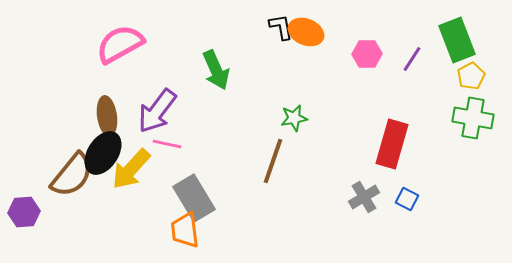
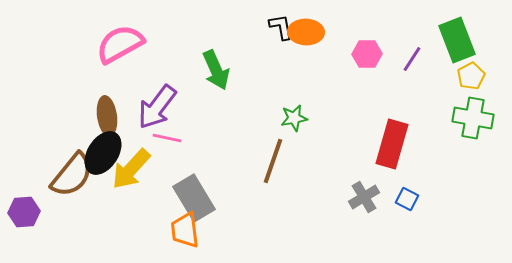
orange ellipse: rotated 20 degrees counterclockwise
purple arrow: moved 4 px up
pink line: moved 6 px up
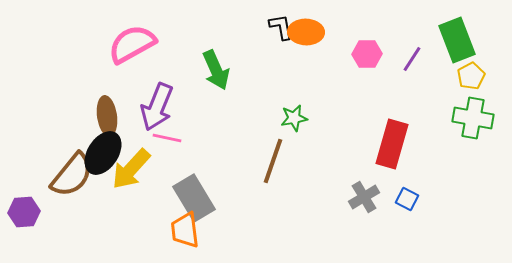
pink semicircle: moved 12 px right
purple arrow: rotated 15 degrees counterclockwise
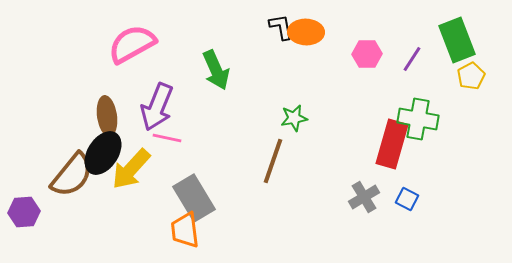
green cross: moved 55 px left, 1 px down
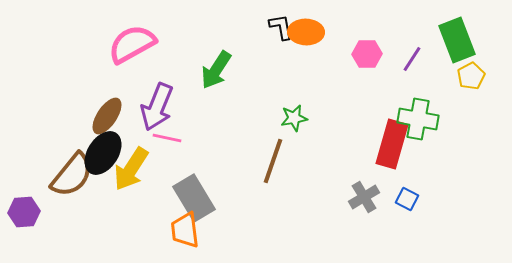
green arrow: rotated 57 degrees clockwise
brown ellipse: rotated 42 degrees clockwise
yellow arrow: rotated 9 degrees counterclockwise
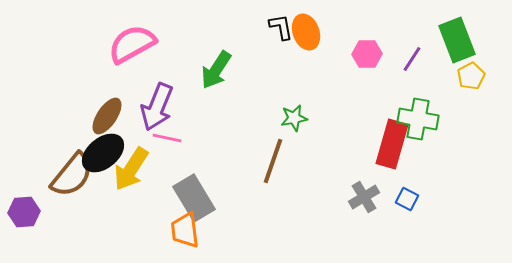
orange ellipse: rotated 68 degrees clockwise
black ellipse: rotated 18 degrees clockwise
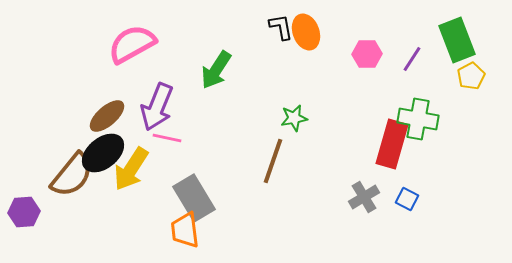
brown ellipse: rotated 15 degrees clockwise
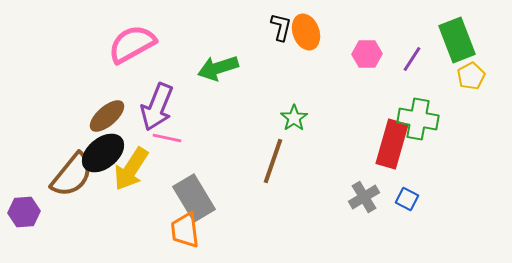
black L-shape: rotated 24 degrees clockwise
green arrow: moved 2 px right, 2 px up; rotated 39 degrees clockwise
green star: rotated 24 degrees counterclockwise
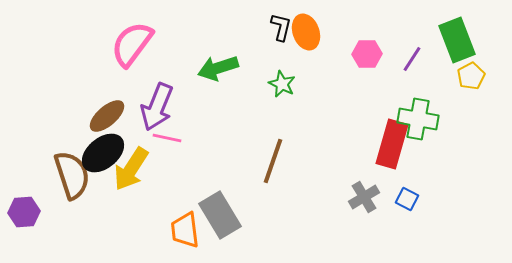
pink semicircle: rotated 24 degrees counterclockwise
green star: moved 12 px left, 34 px up; rotated 12 degrees counterclockwise
brown semicircle: rotated 57 degrees counterclockwise
gray rectangle: moved 26 px right, 17 px down
